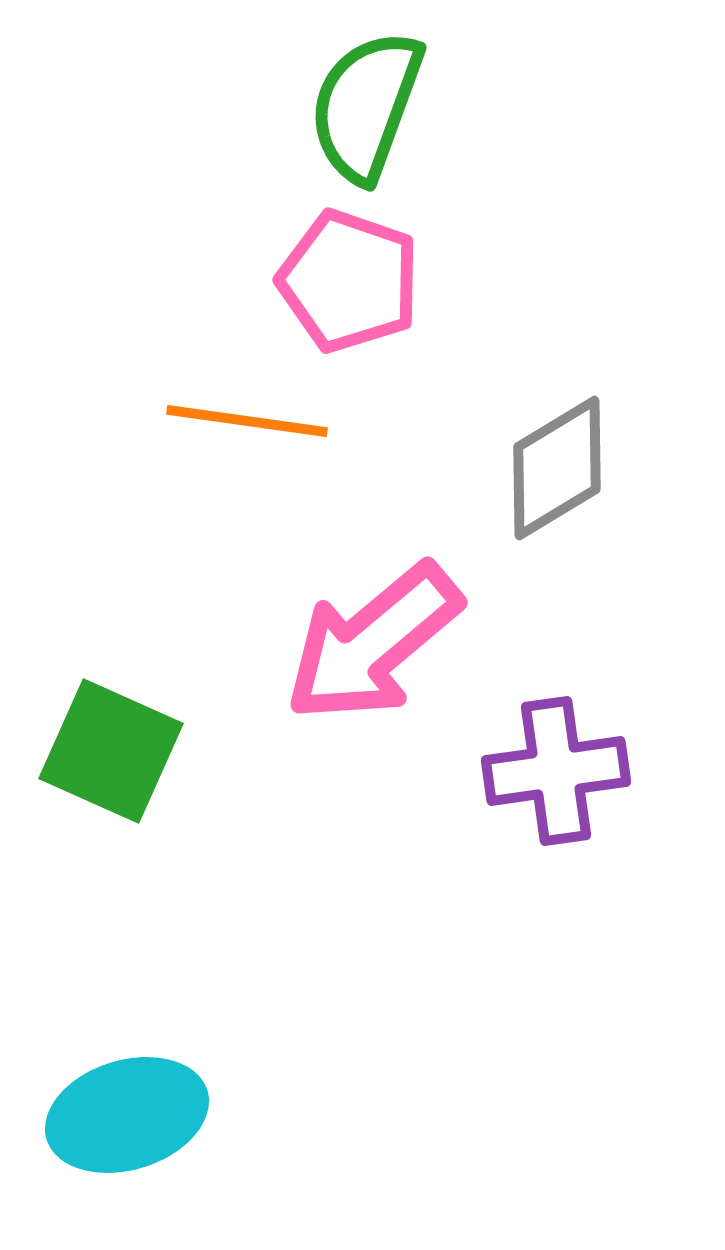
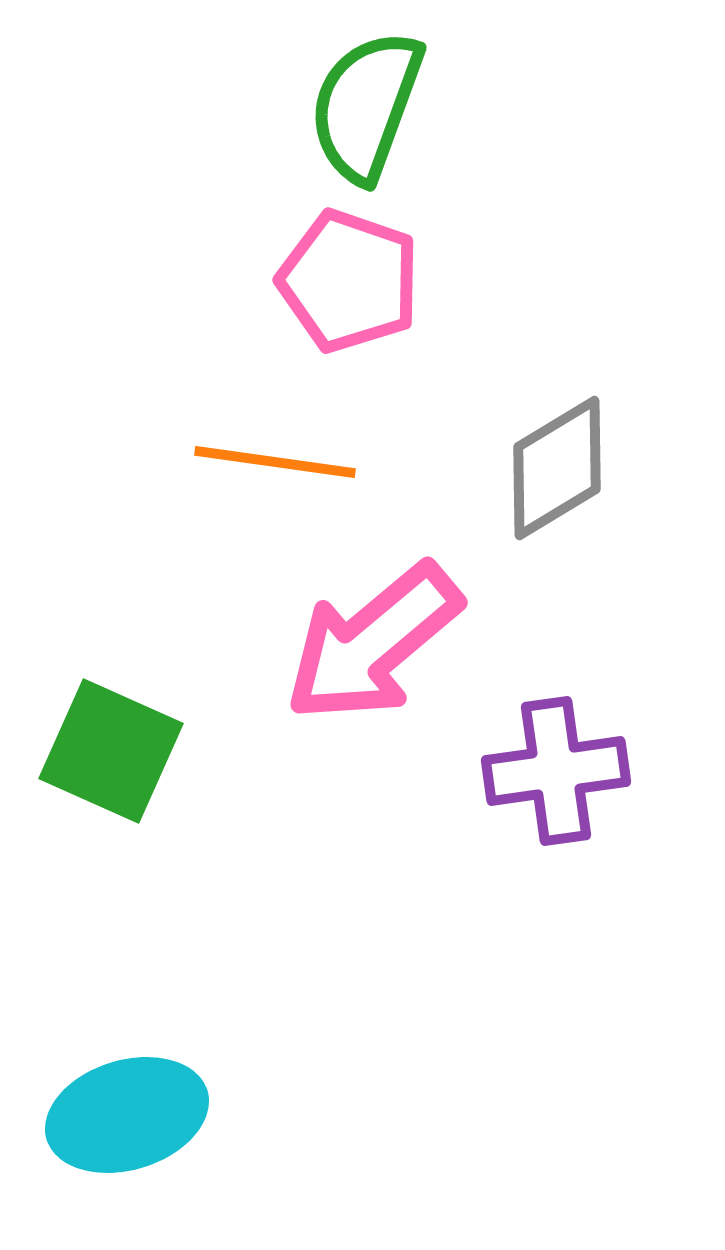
orange line: moved 28 px right, 41 px down
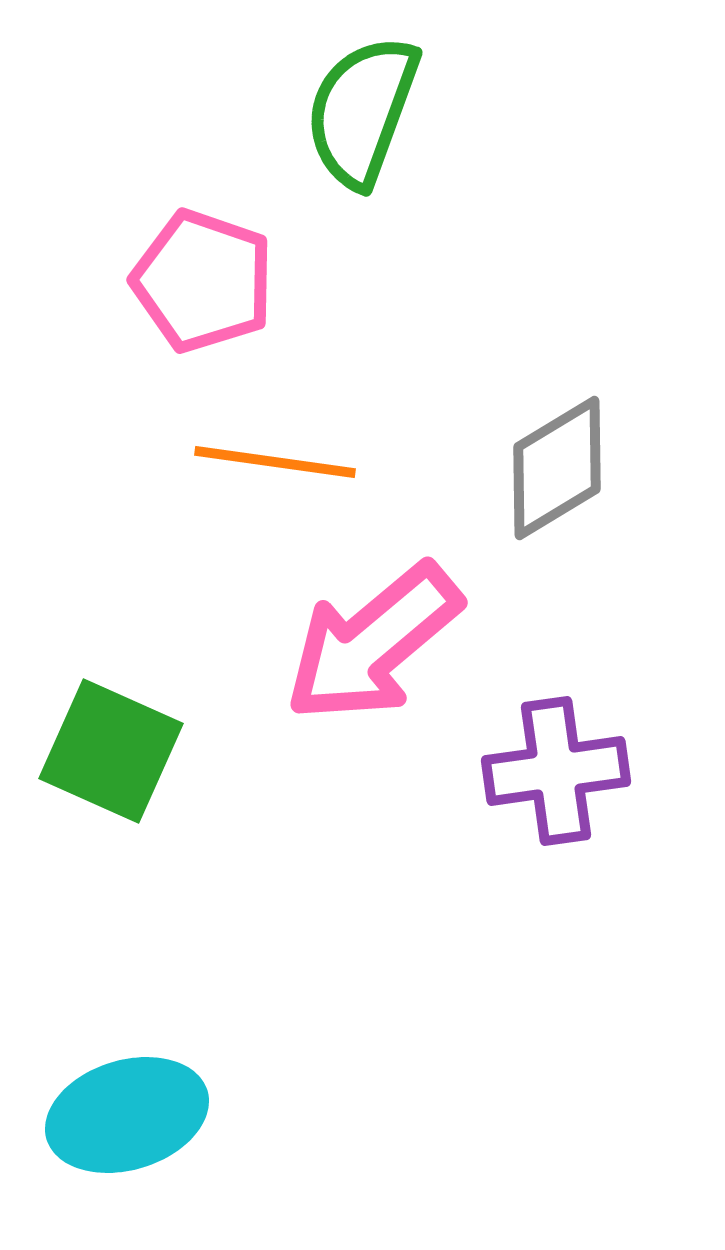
green semicircle: moved 4 px left, 5 px down
pink pentagon: moved 146 px left
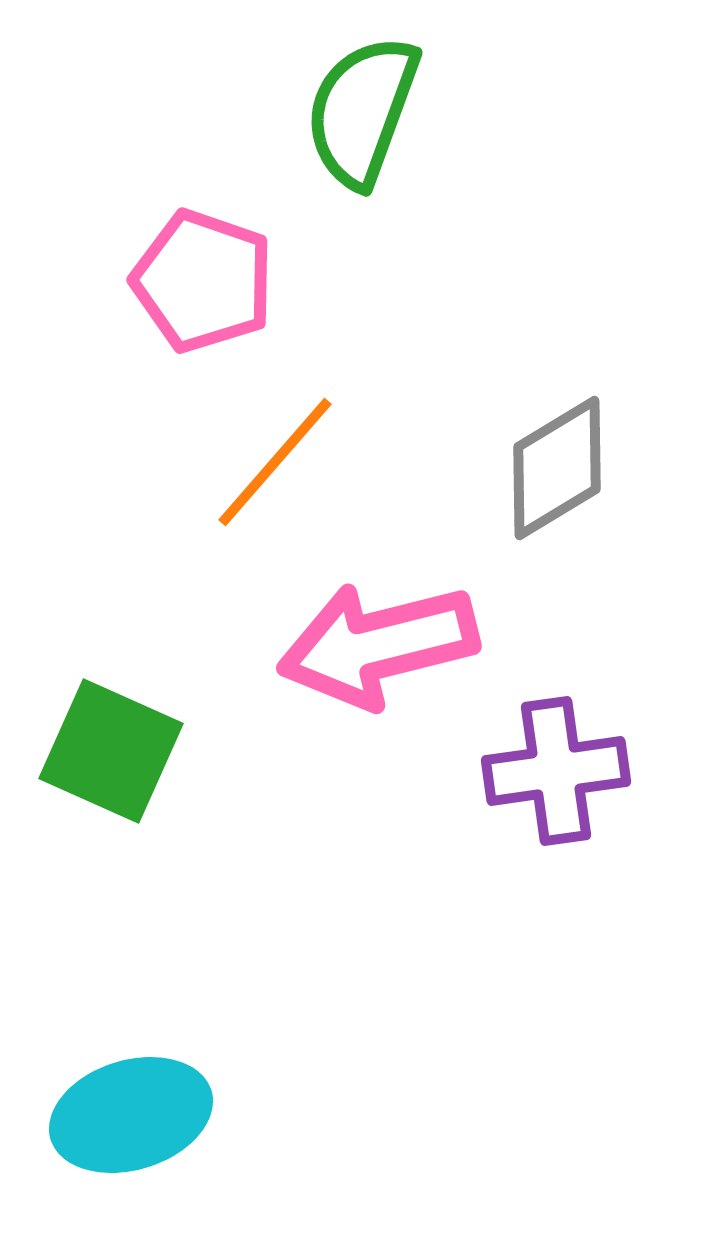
orange line: rotated 57 degrees counterclockwise
pink arrow: moved 5 px right, 2 px down; rotated 26 degrees clockwise
cyan ellipse: moved 4 px right
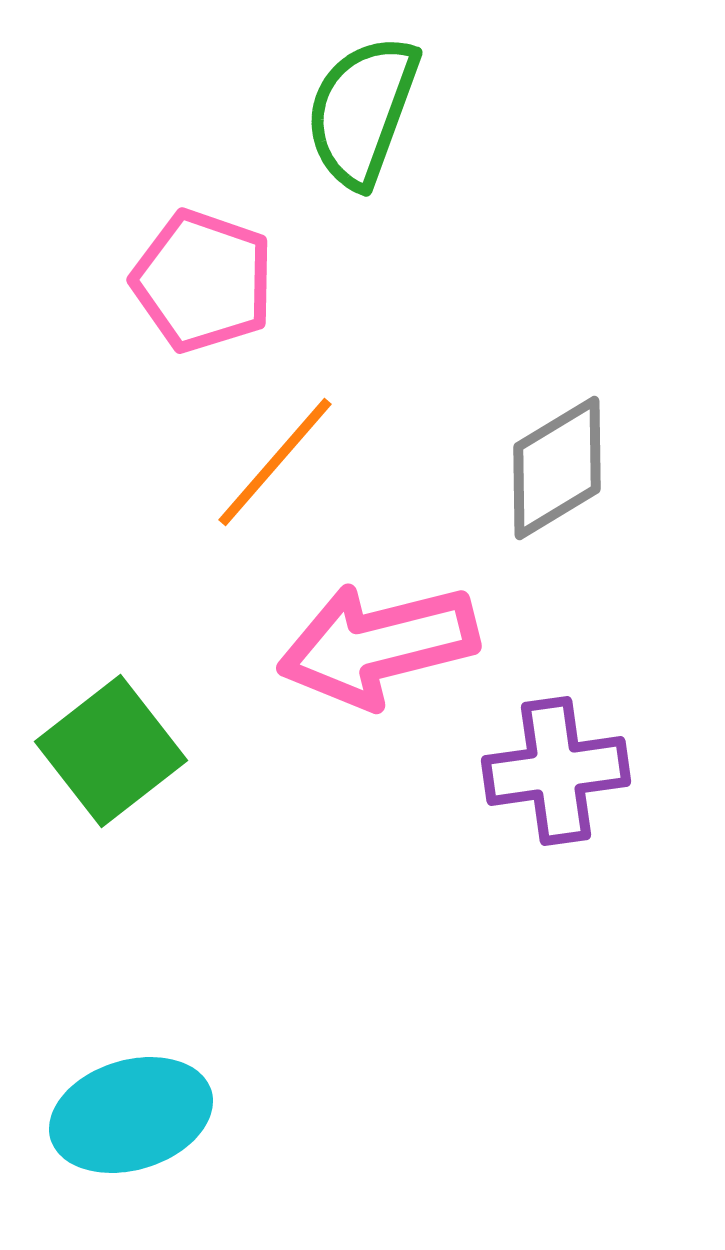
green square: rotated 28 degrees clockwise
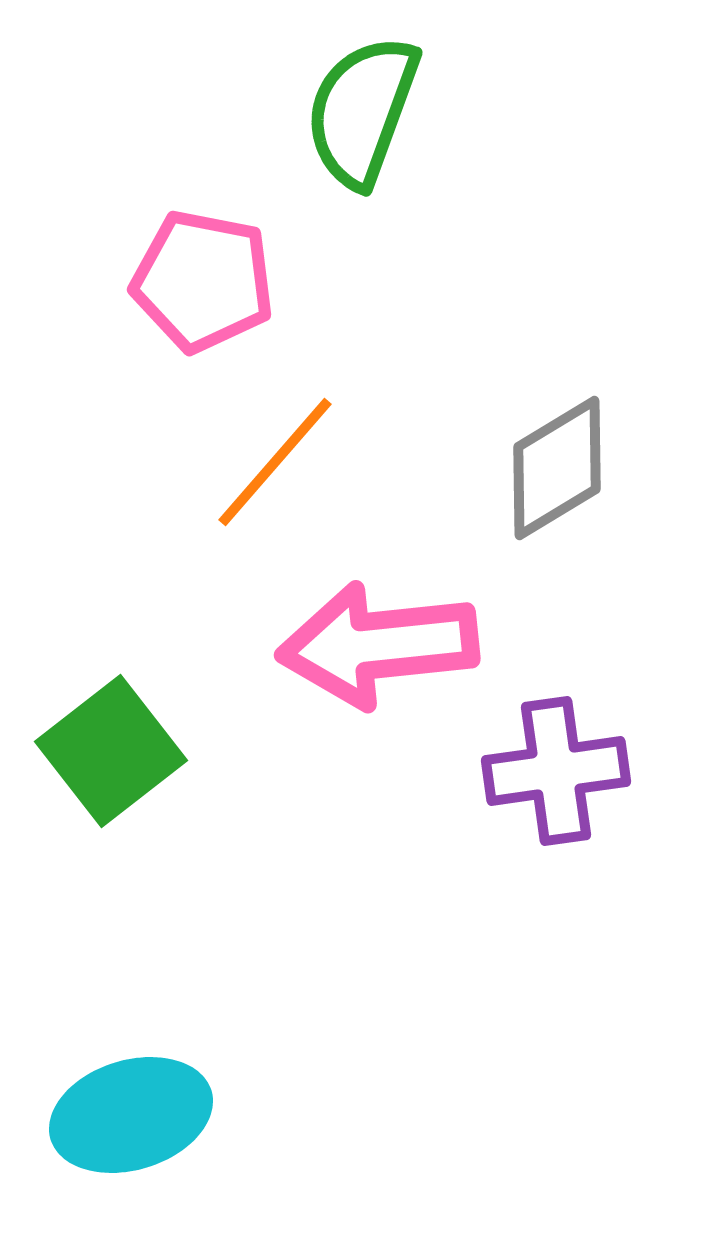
pink pentagon: rotated 8 degrees counterclockwise
pink arrow: rotated 8 degrees clockwise
